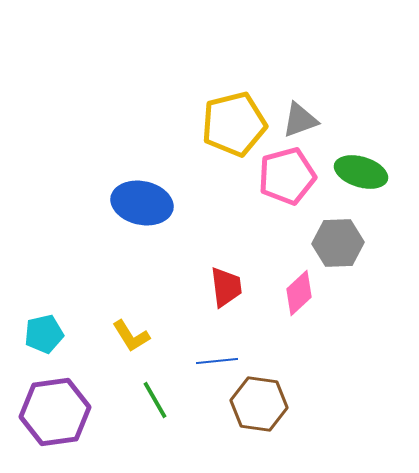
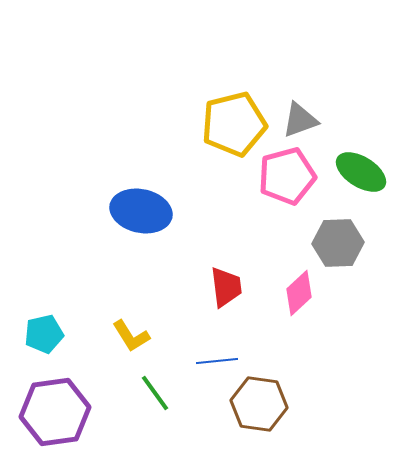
green ellipse: rotated 15 degrees clockwise
blue ellipse: moved 1 px left, 8 px down
green line: moved 7 px up; rotated 6 degrees counterclockwise
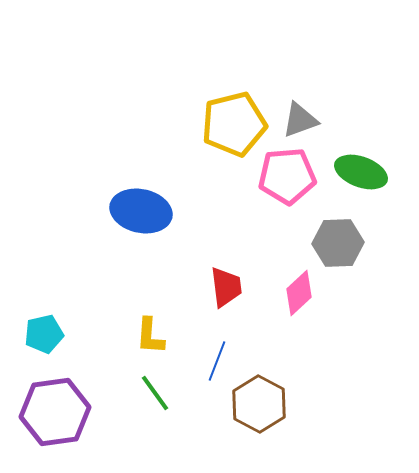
green ellipse: rotated 12 degrees counterclockwise
pink pentagon: rotated 10 degrees clockwise
yellow L-shape: moved 19 px right; rotated 36 degrees clockwise
blue line: rotated 63 degrees counterclockwise
brown hexagon: rotated 20 degrees clockwise
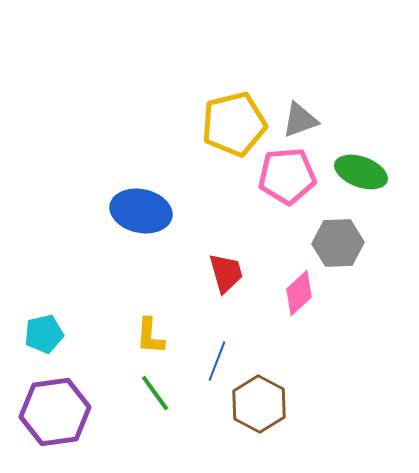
red trapezoid: moved 14 px up; rotated 9 degrees counterclockwise
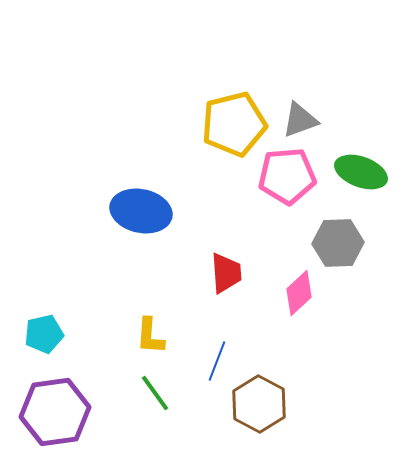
red trapezoid: rotated 12 degrees clockwise
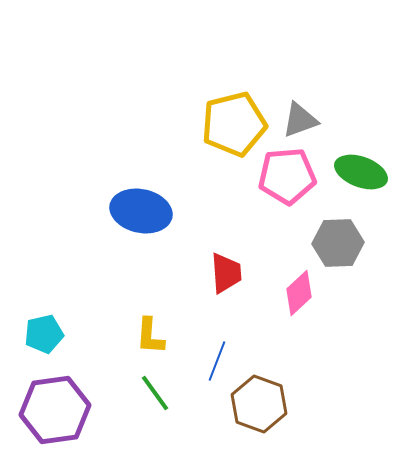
brown hexagon: rotated 8 degrees counterclockwise
purple hexagon: moved 2 px up
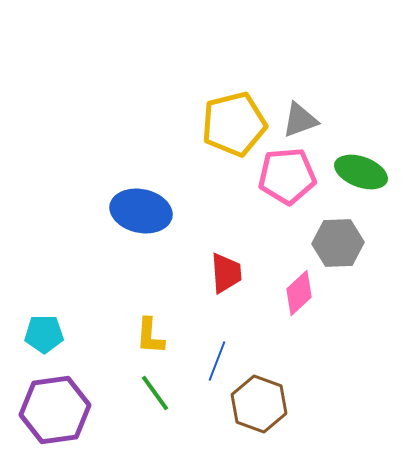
cyan pentagon: rotated 12 degrees clockwise
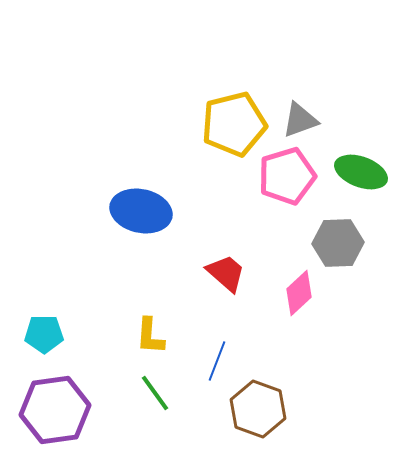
pink pentagon: rotated 12 degrees counterclockwise
red trapezoid: rotated 45 degrees counterclockwise
brown hexagon: moved 1 px left, 5 px down
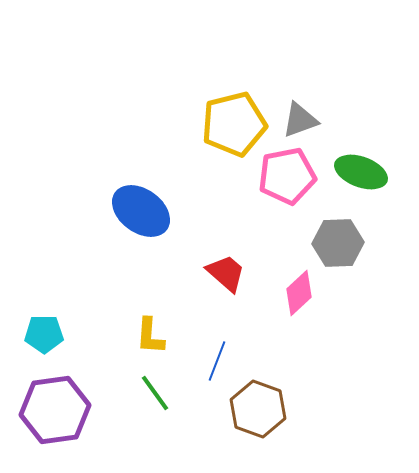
pink pentagon: rotated 6 degrees clockwise
blue ellipse: rotated 24 degrees clockwise
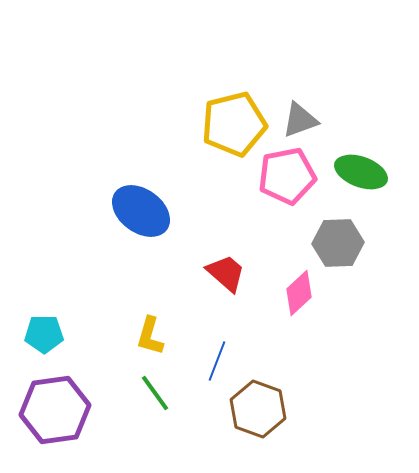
yellow L-shape: rotated 12 degrees clockwise
